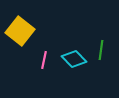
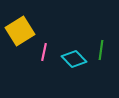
yellow square: rotated 20 degrees clockwise
pink line: moved 8 px up
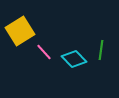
pink line: rotated 54 degrees counterclockwise
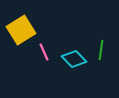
yellow square: moved 1 px right, 1 px up
pink line: rotated 18 degrees clockwise
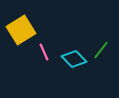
green line: rotated 30 degrees clockwise
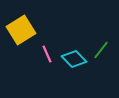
pink line: moved 3 px right, 2 px down
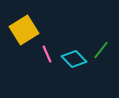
yellow square: moved 3 px right
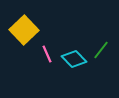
yellow square: rotated 12 degrees counterclockwise
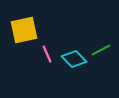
yellow square: rotated 32 degrees clockwise
green line: rotated 24 degrees clockwise
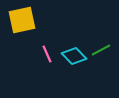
yellow square: moved 2 px left, 10 px up
cyan diamond: moved 3 px up
